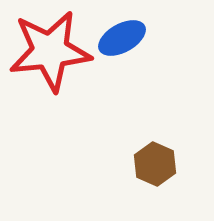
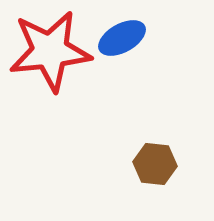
brown hexagon: rotated 18 degrees counterclockwise
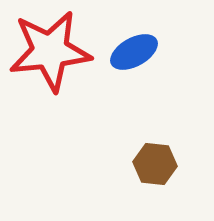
blue ellipse: moved 12 px right, 14 px down
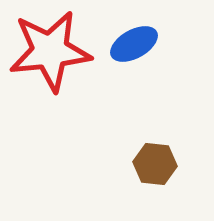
blue ellipse: moved 8 px up
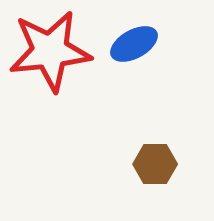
brown hexagon: rotated 6 degrees counterclockwise
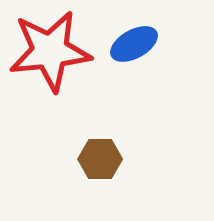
brown hexagon: moved 55 px left, 5 px up
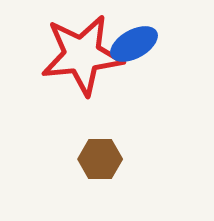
red star: moved 32 px right, 4 px down
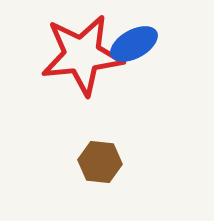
brown hexagon: moved 3 px down; rotated 6 degrees clockwise
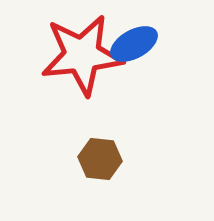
brown hexagon: moved 3 px up
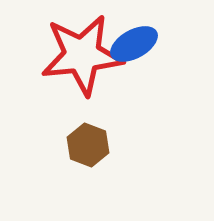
brown hexagon: moved 12 px left, 14 px up; rotated 15 degrees clockwise
